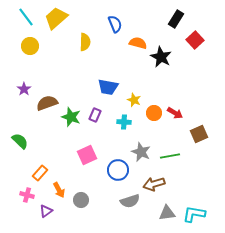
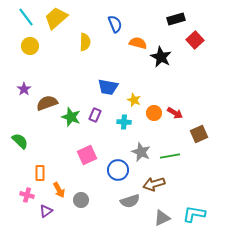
black rectangle: rotated 42 degrees clockwise
orange rectangle: rotated 42 degrees counterclockwise
gray triangle: moved 5 px left, 5 px down; rotated 18 degrees counterclockwise
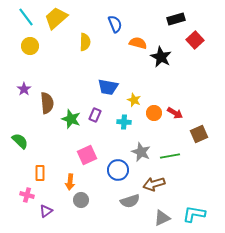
brown semicircle: rotated 105 degrees clockwise
green star: moved 2 px down
orange arrow: moved 11 px right, 8 px up; rotated 35 degrees clockwise
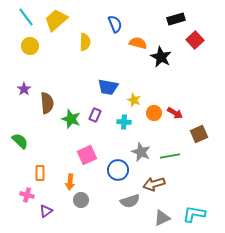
yellow trapezoid: moved 2 px down
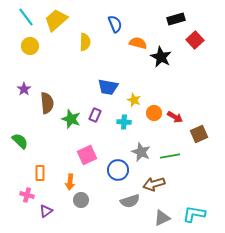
red arrow: moved 4 px down
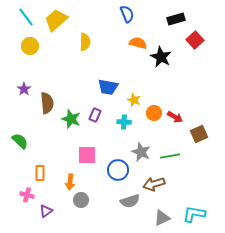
blue semicircle: moved 12 px right, 10 px up
pink square: rotated 24 degrees clockwise
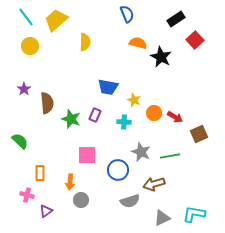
black rectangle: rotated 18 degrees counterclockwise
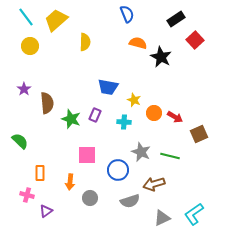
green line: rotated 24 degrees clockwise
gray circle: moved 9 px right, 2 px up
cyan L-shape: rotated 45 degrees counterclockwise
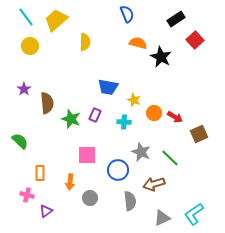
green line: moved 2 px down; rotated 30 degrees clockwise
gray semicircle: rotated 78 degrees counterclockwise
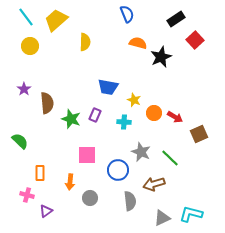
black star: rotated 20 degrees clockwise
cyan L-shape: moved 3 px left; rotated 50 degrees clockwise
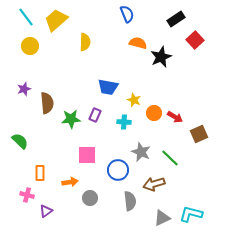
purple star: rotated 16 degrees clockwise
green star: rotated 24 degrees counterclockwise
orange arrow: rotated 105 degrees counterclockwise
